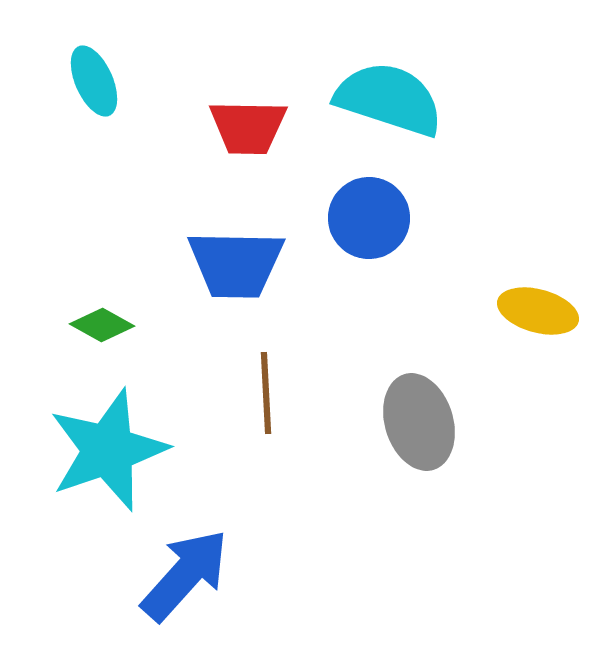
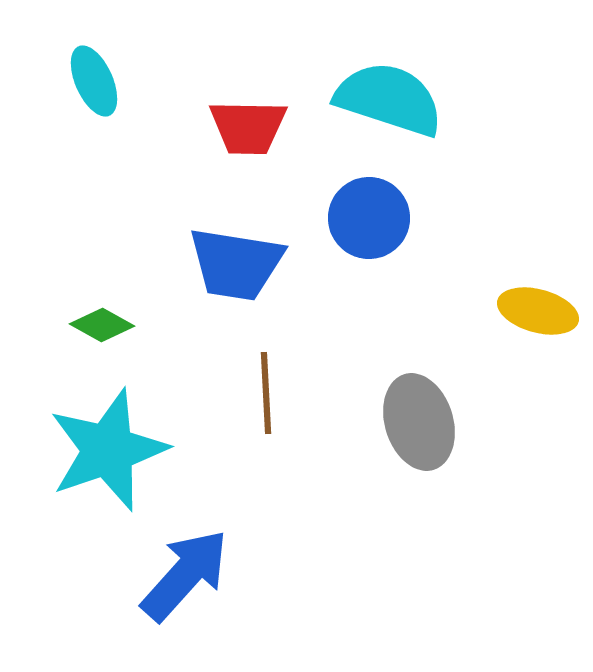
blue trapezoid: rotated 8 degrees clockwise
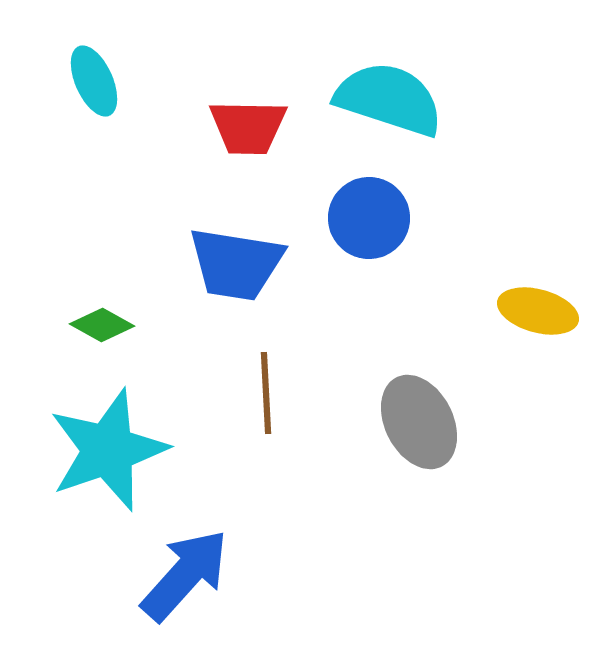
gray ellipse: rotated 10 degrees counterclockwise
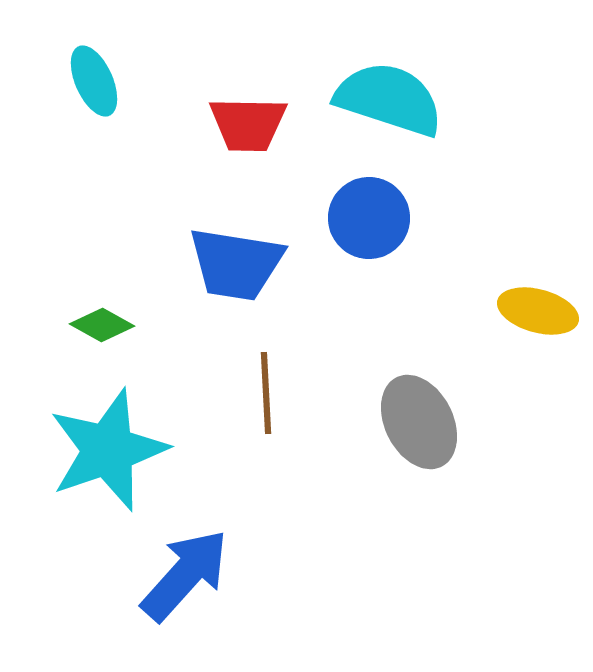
red trapezoid: moved 3 px up
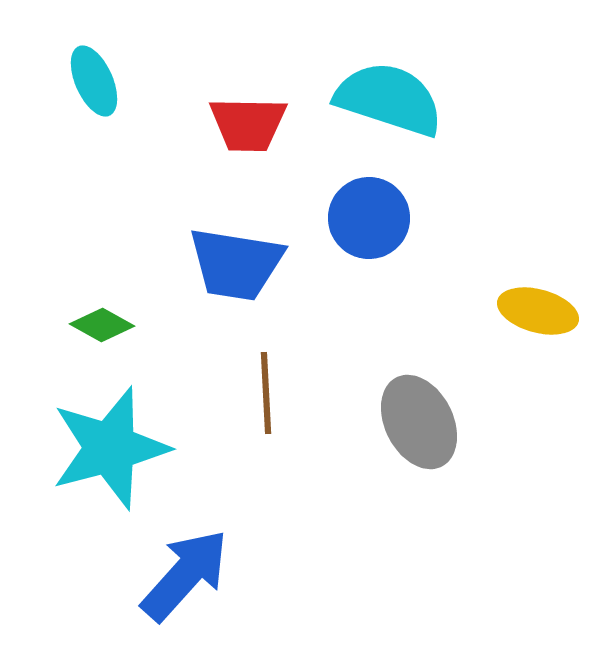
cyan star: moved 2 px right, 2 px up; rotated 4 degrees clockwise
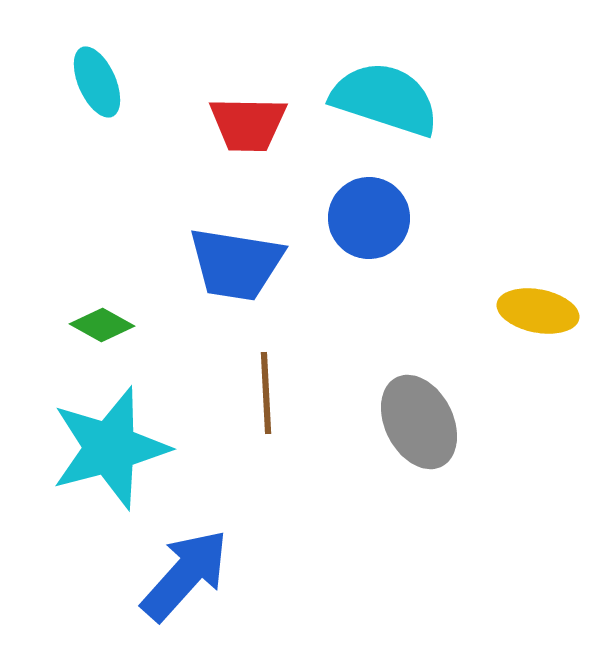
cyan ellipse: moved 3 px right, 1 px down
cyan semicircle: moved 4 px left
yellow ellipse: rotated 4 degrees counterclockwise
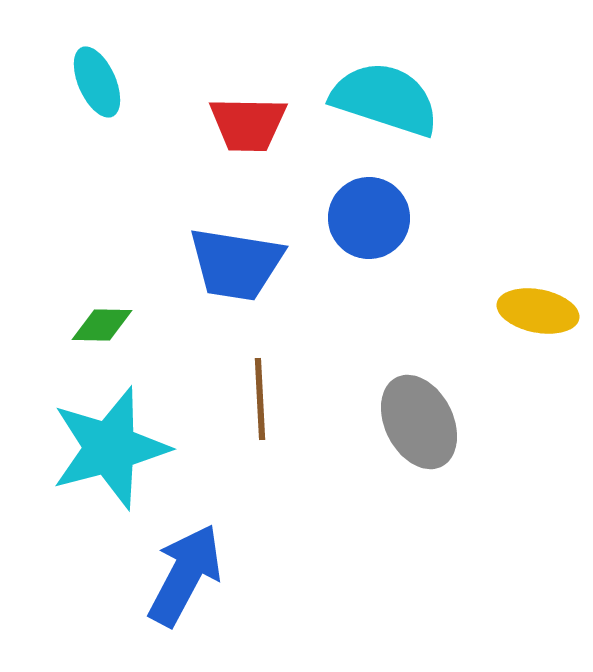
green diamond: rotated 28 degrees counterclockwise
brown line: moved 6 px left, 6 px down
blue arrow: rotated 14 degrees counterclockwise
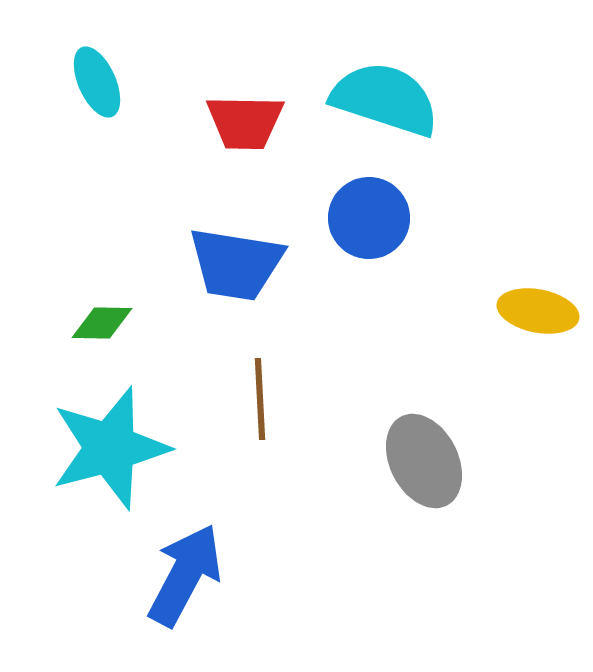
red trapezoid: moved 3 px left, 2 px up
green diamond: moved 2 px up
gray ellipse: moved 5 px right, 39 px down
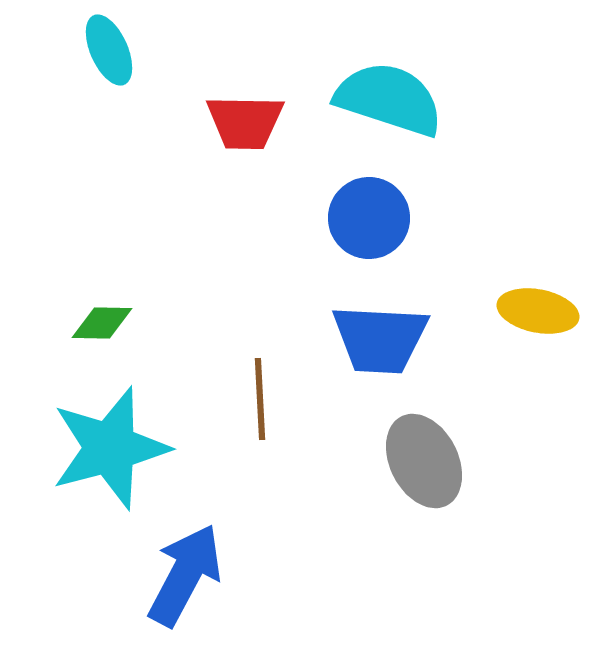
cyan ellipse: moved 12 px right, 32 px up
cyan semicircle: moved 4 px right
blue trapezoid: moved 144 px right, 75 px down; rotated 6 degrees counterclockwise
